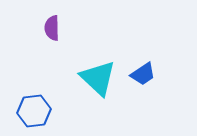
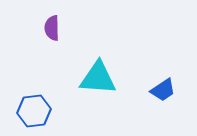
blue trapezoid: moved 20 px right, 16 px down
cyan triangle: rotated 39 degrees counterclockwise
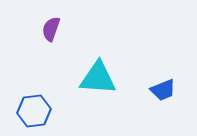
purple semicircle: moved 1 px left, 1 px down; rotated 20 degrees clockwise
blue trapezoid: rotated 12 degrees clockwise
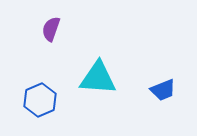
blue hexagon: moved 6 px right, 11 px up; rotated 16 degrees counterclockwise
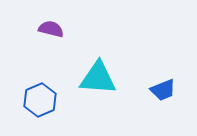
purple semicircle: rotated 85 degrees clockwise
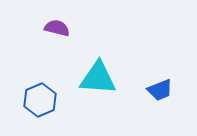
purple semicircle: moved 6 px right, 1 px up
blue trapezoid: moved 3 px left
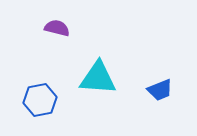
blue hexagon: rotated 12 degrees clockwise
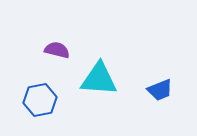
purple semicircle: moved 22 px down
cyan triangle: moved 1 px right, 1 px down
